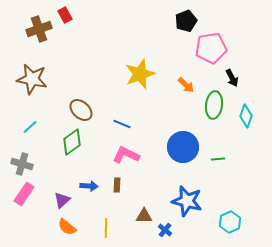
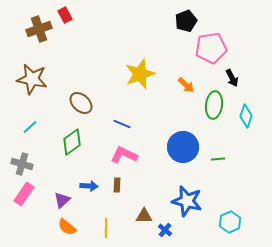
brown ellipse: moved 7 px up
pink L-shape: moved 2 px left
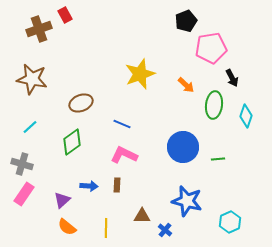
brown ellipse: rotated 65 degrees counterclockwise
brown triangle: moved 2 px left
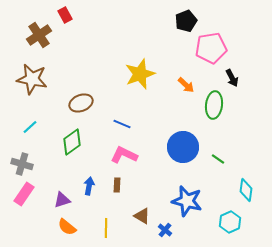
brown cross: moved 6 px down; rotated 15 degrees counterclockwise
cyan diamond: moved 74 px down; rotated 10 degrees counterclockwise
green line: rotated 40 degrees clockwise
blue arrow: rotated 84 degrees counterclockwise
purple triangle: rotated 24 degrees clockwise
brown triangle: rotated 30 degrees clockwise
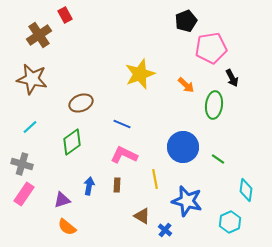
yellow line: moved 49 px right, 49 px up; rotated 12 degrees counterclockwise
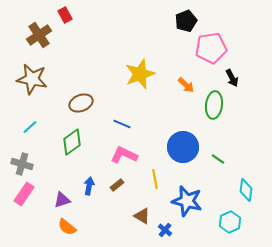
brown rectangle: rotated 48 degrees clockwise
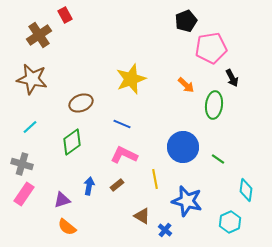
yellow star: moved 9 px left, 5 px down
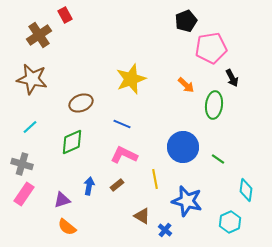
green diamond: rotated 12 degrees clockwise
